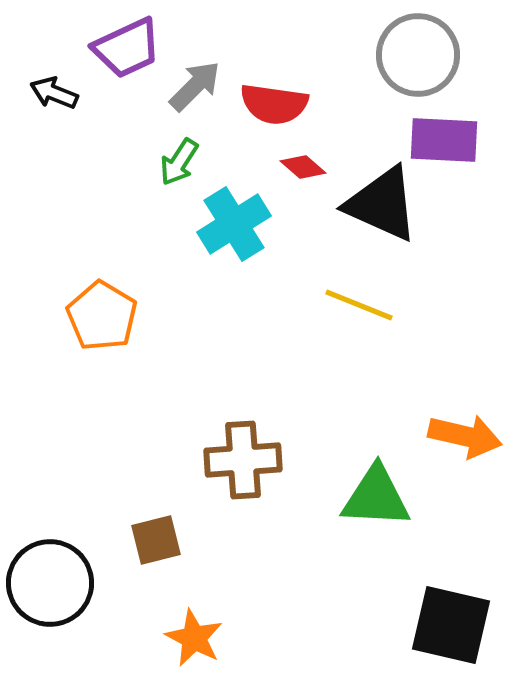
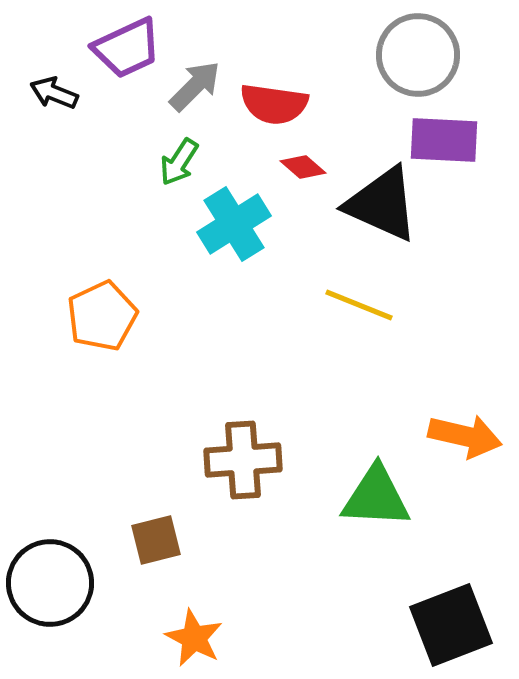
orange pentagon: rotated 16 degrees clockwise
black square: rotated 34 degrees counterclockwise
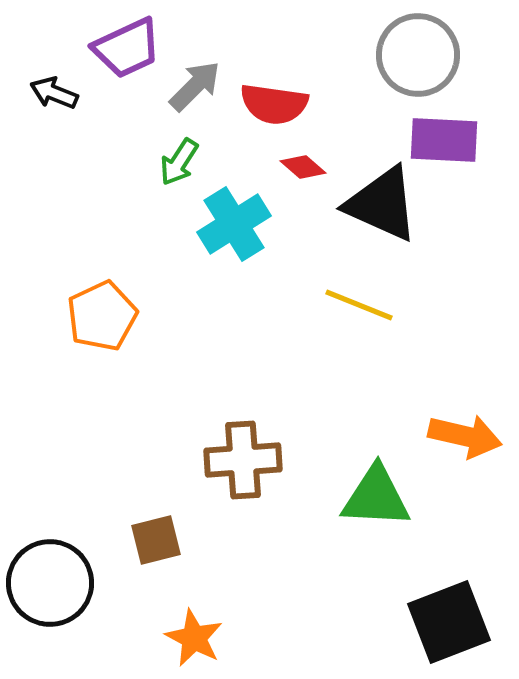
black square: moved 2 px left, 3 px up
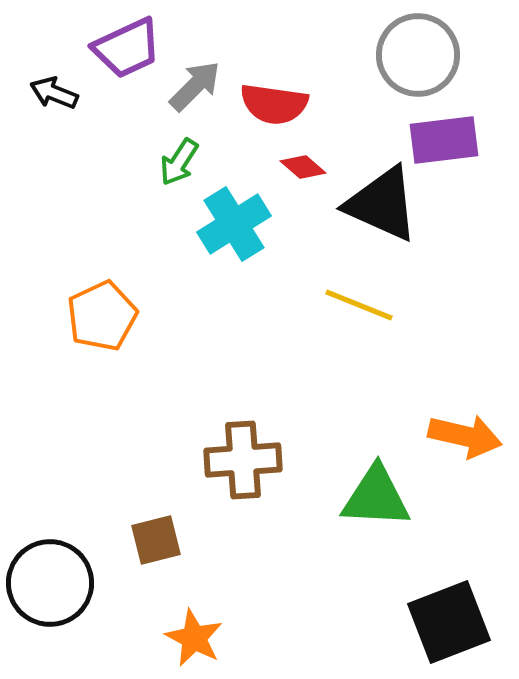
purple rectangle: rotated 10 degrees counterclockwise
